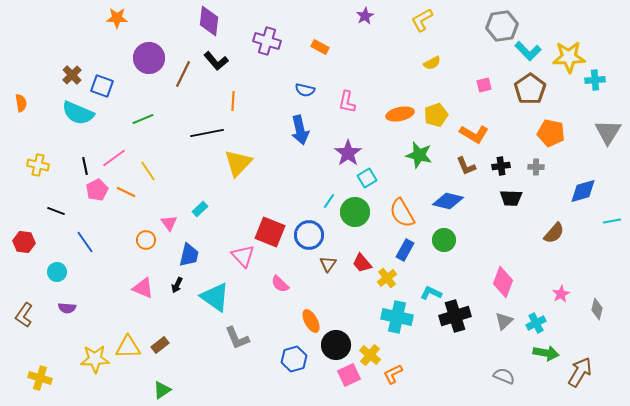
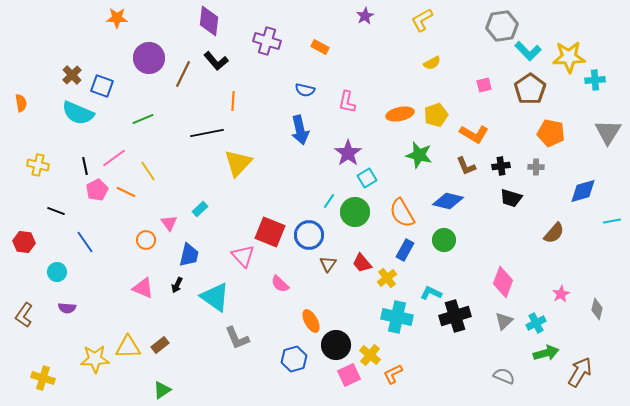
black trapezoid at (511, 198): rotated 15 degrees clockwise
green arrow at (546, 353): rotated 25 degrees counterclockwise
yellow cross at (40, 378): moved 3 px right
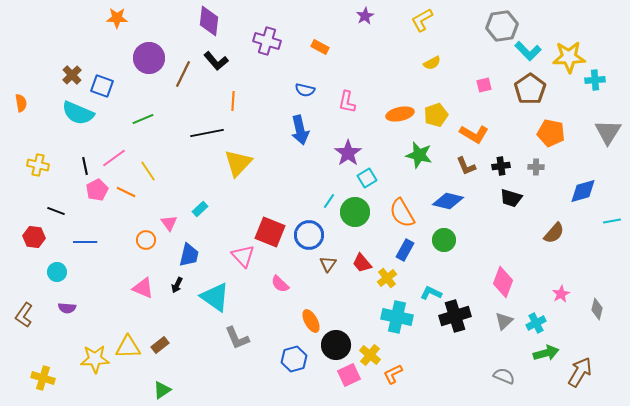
red hexagon at (24, 242): moved 10 px right, 5 px up
blue line at (85, 242): rotated 55 degrees counterclockwise
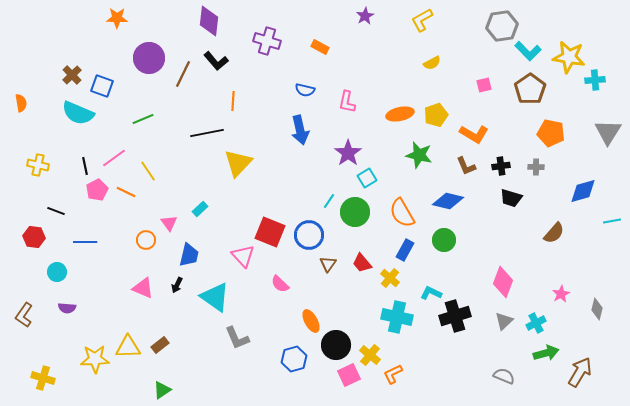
yellow star at (569, 57): rotated 12 degrees clockwise
yellow cross at (387, 278): moved 3 px right; rotated 12 degrees counterclockwise
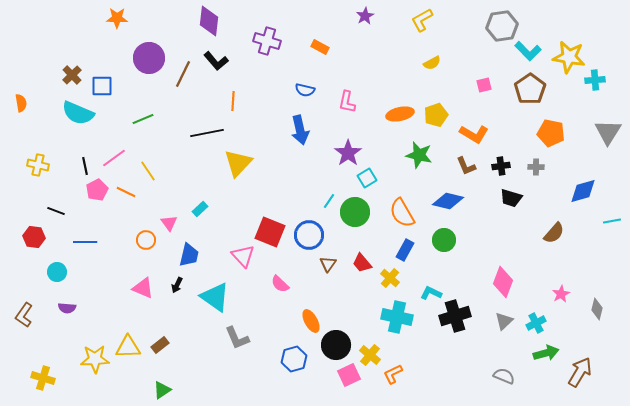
blue square at (102, 86): rotated 20 degrees counterclockwise
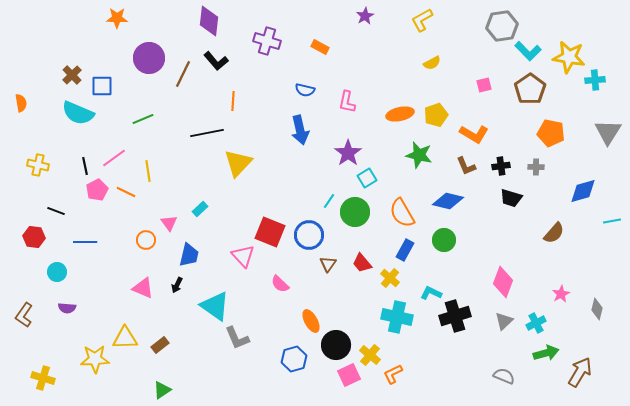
yellow line at (148, 171): rotated 25 degrees clockwise
cyan triangle at (215, 297): moved 9 px down
yellow triangle at (128, 347): moved 3 px left, 9 px up
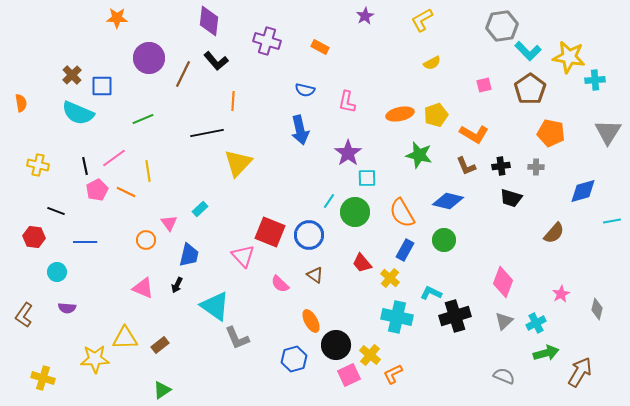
cyan square at (367, 178): rotated 30 degrees clockwise
brown triangle at (328, 264): moved 13 px left, 11 px down; rotated 30 degrees counterclockwise
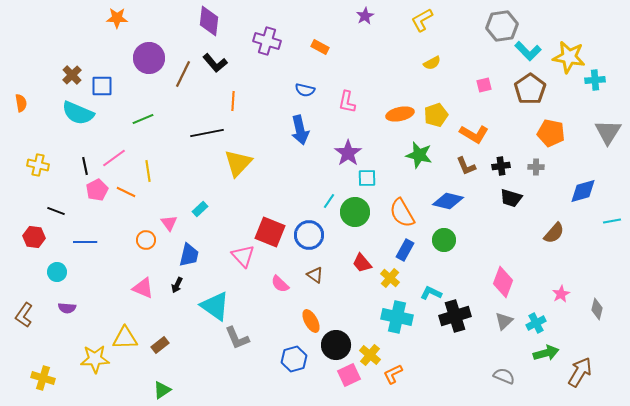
black L-shape at (216, 61): moved 1 px left, 2 px down
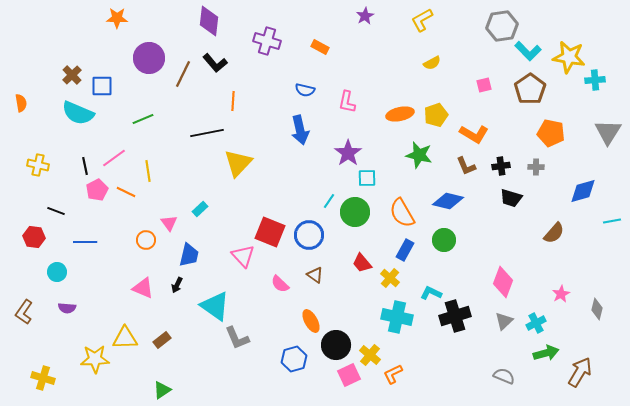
brown L-shape at (24, 315): moved 3 px up
brown rectangle at (160, 345): moved 2 px right, 5 px up
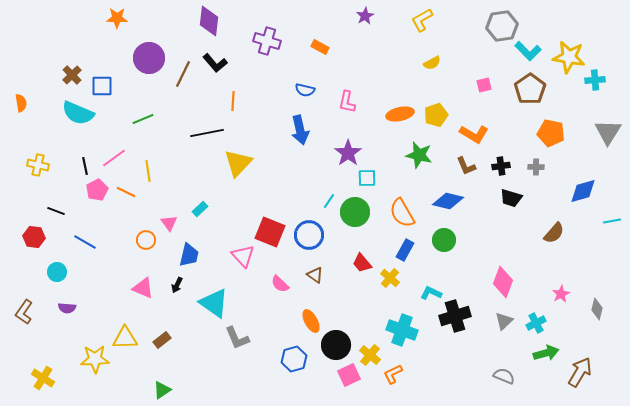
blue line at (85, 242): rotated 30 degrees clockwise
cyan triangle at (215, 306): moved 1 px left, 3 px up
cyan cross at (397, 317): moved 5 px right, 13 px down; rotated 8 degrees clockwise
yellow cross at (43, 378): rotated 15 degrees clockwise
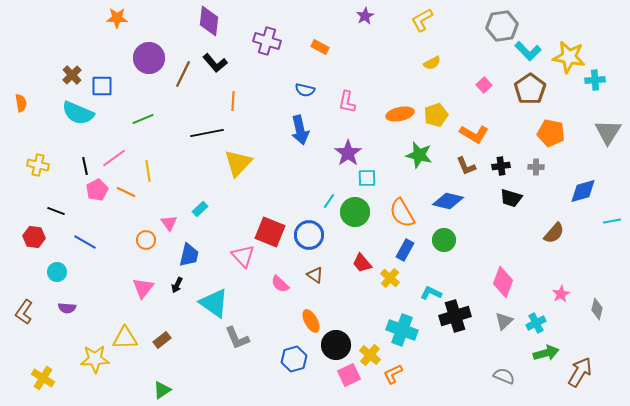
pink square at (484, 85): rotated 28 degrees counterclockwise
pink triangle at (143, 288): rotated 45 degrees clockwise
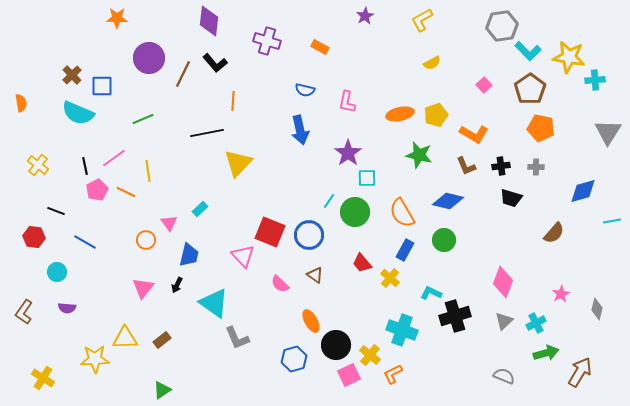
orange pentagon at (551, 133): moved 10 px left, 5 px up
yellow cross at (38, 165): rotated 25 degrees clockwise
